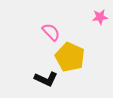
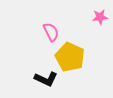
pink semicircle: rotated 18 degrees clockwise
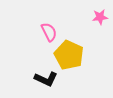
pink semicircle: moved 2 px left
yellow pentagon: moved 1 px left, 2 px up
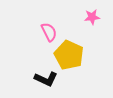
pink star: moved 8 px left
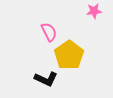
pink star: moved 2 px right, 6 px up
yellow pentagon: rotated 12 degrees clockwise
